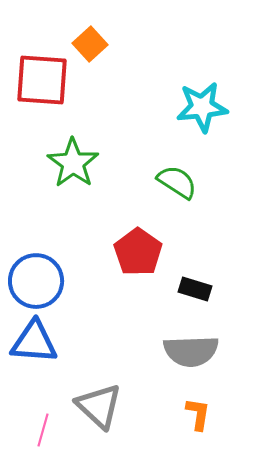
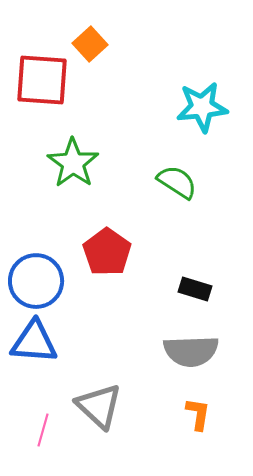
red pentagon: moved 31 px left
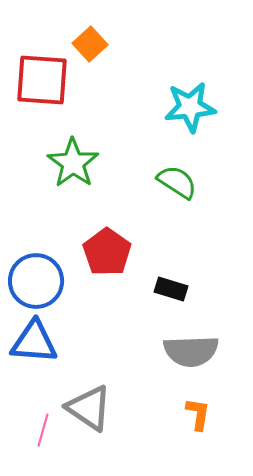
cyan star: moved 12 px left
black rectangle: moved 24 px left
gray triangle: moved 10 px left, 2 px down; rotated 9 degrees counterclockwise
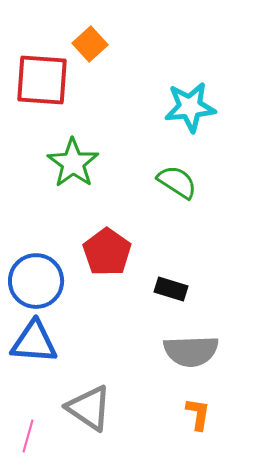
pink line: moved 15 px left, 6 px down
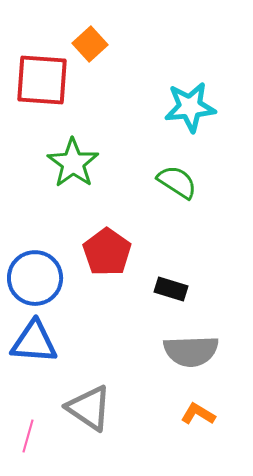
blue circle: moved 1 px left, 3 px up
orange L-shape: rotated 68 degrees counterclockwise
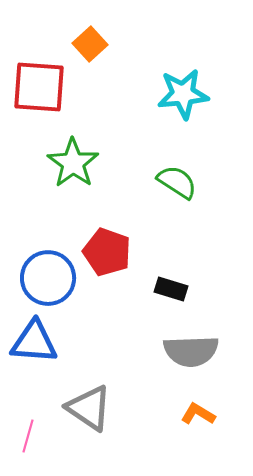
red square: moved 3 px left, 7 px down
cyan star: moved 7 px left, 13 px up
red pentagon: rotated 15 degrees counterclockwise
blue circle: moved 13 px right
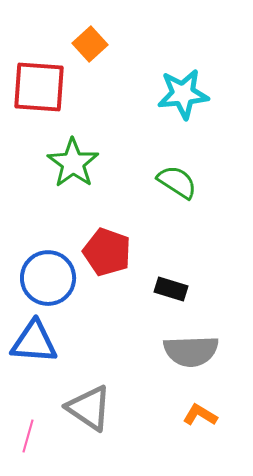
orange L-shape: moved 2 px right, 1 px down
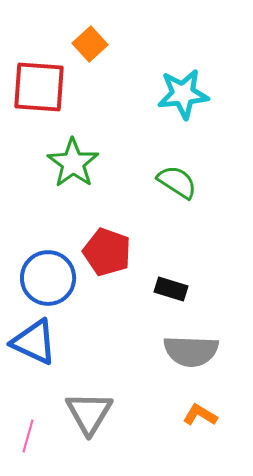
blue triangle: rotated 21 degrees clockwise
gray semicircle: rotated 4 degrees clockwise
gray triangle: moved 5 px down; rotated 27 degrees clockwise
